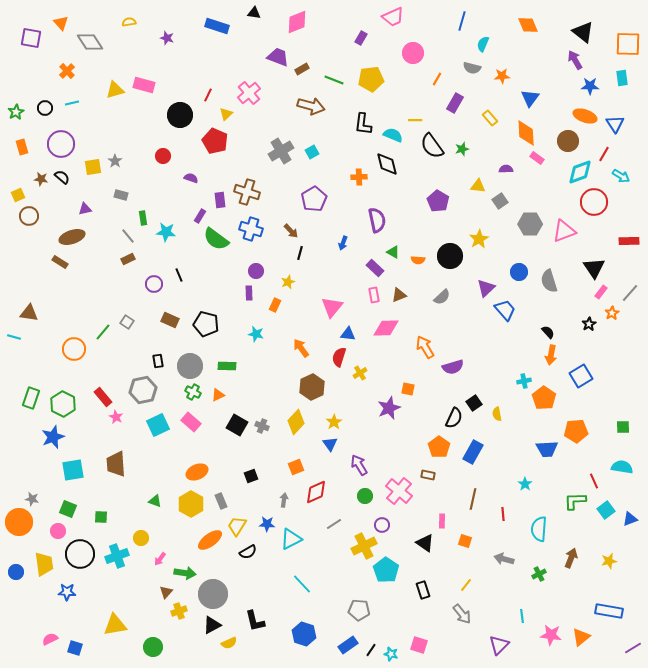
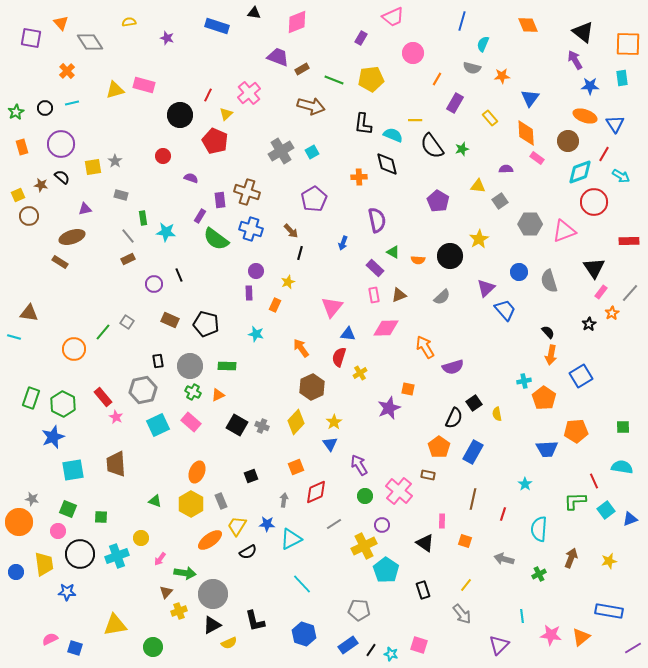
brown star at (41, 179): moved 6 px down
orange ellipse at (197, 472): rotated 45 degrees counterclockwise
red line at (503, 514): rotated 24 degrees clockwise
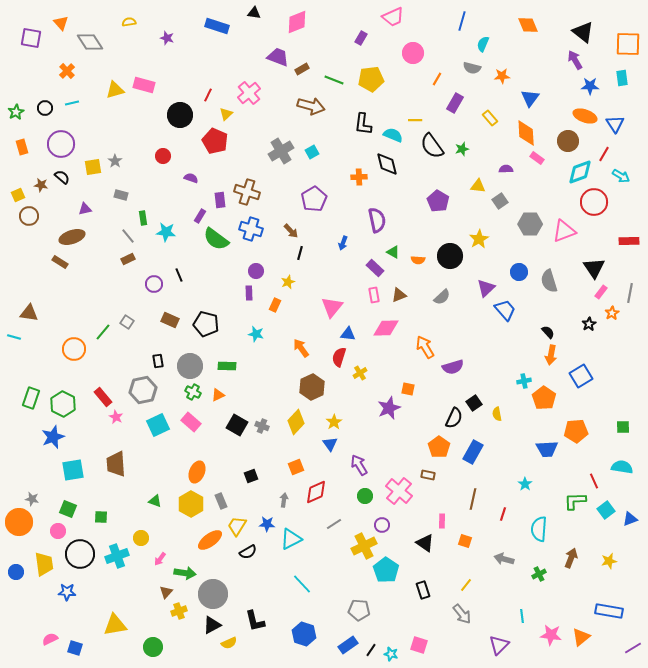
gray line at (630, 293): rotated 30 degrees counterclockwise
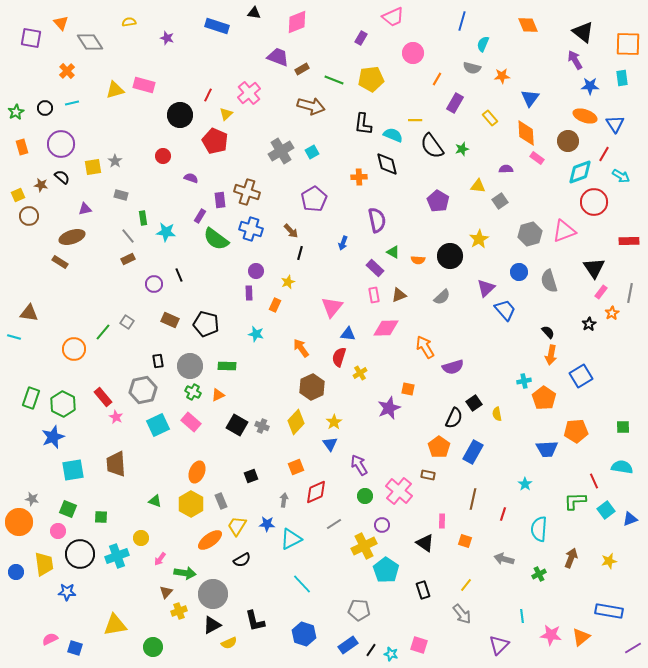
gray hexagon at (530, 224): moved 10 px down; rotated 15 degrees counterclockwise
black semicircle at (248, 552): moved 6 px left, 8 px down
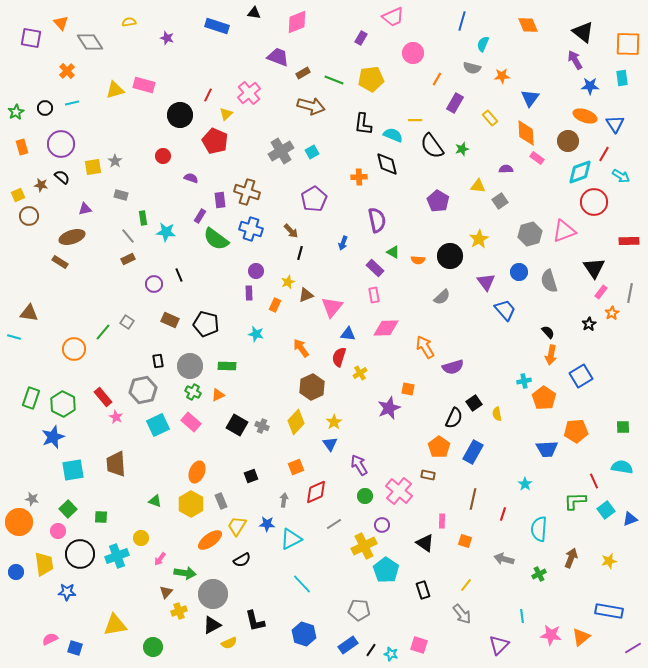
brown rectangle at (302, 69): moved 1 px right, 4 px down
purple triangle at (486, 288): moved 6 px up; rotated 24 degrees counterclockwise
brown triangle at (399, 295): moved 93 px left
green square at (68, 509): rotated 24 degrees clockwise
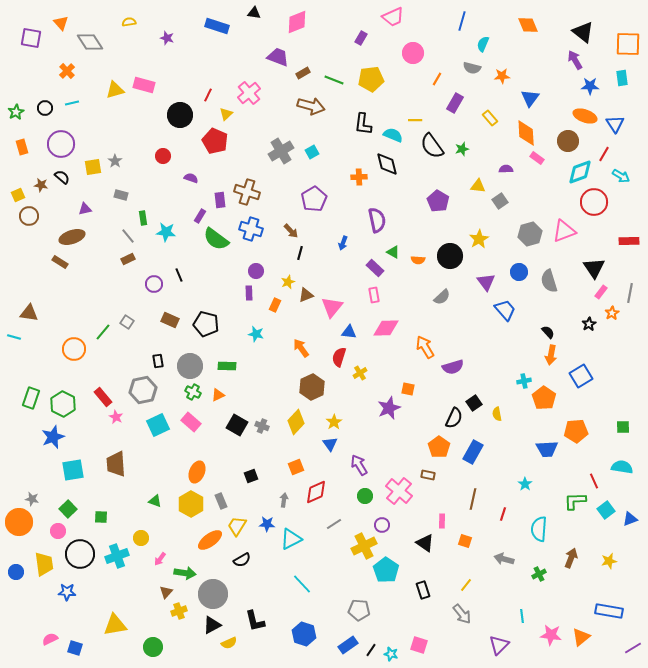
blue triangle at (348, 334): moved 1 px right, 2 px up
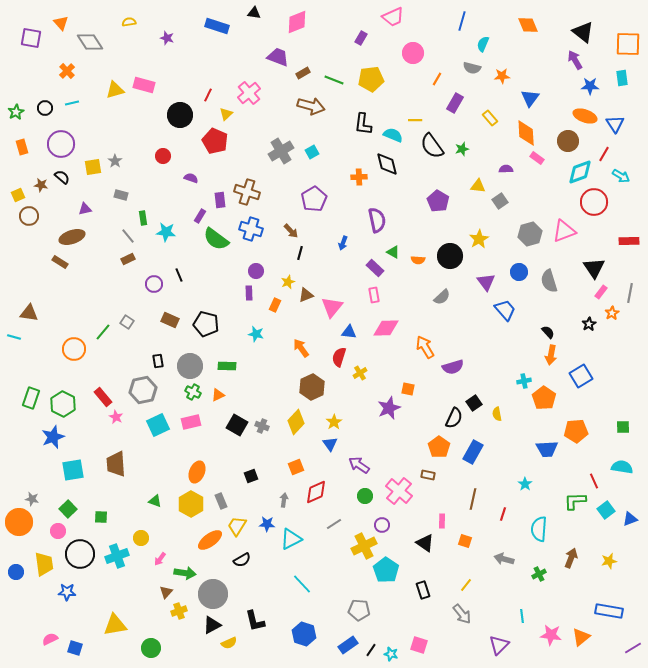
pink rectangle at (191, 422): rotated 54 degrees counterclockwise
purple arrow at (359, 465): rotated 25 degrees counterclockwise
green circle at (153, 647): moved 2 px left, 1 px down
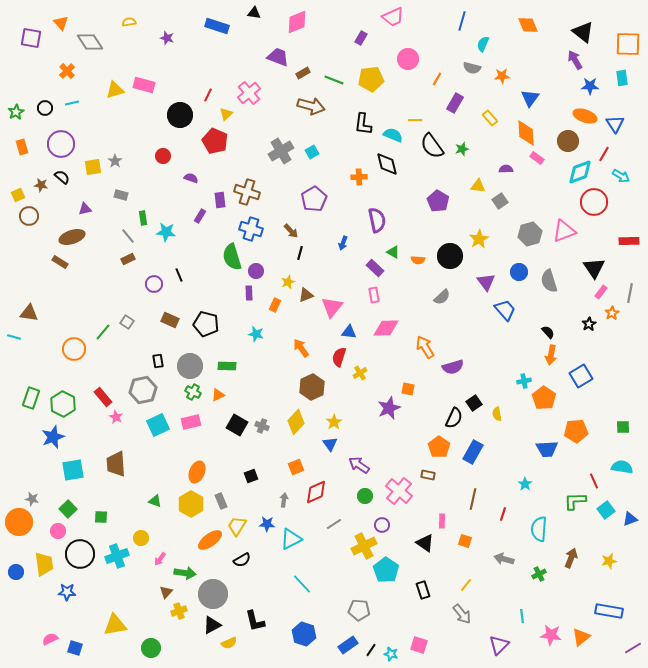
pink circle at (413, 53): moved 5 px left, 6 px down
green semicircle at (216, 239): moved 16 px right, 18 px down; rotated 36 degrees clockwise
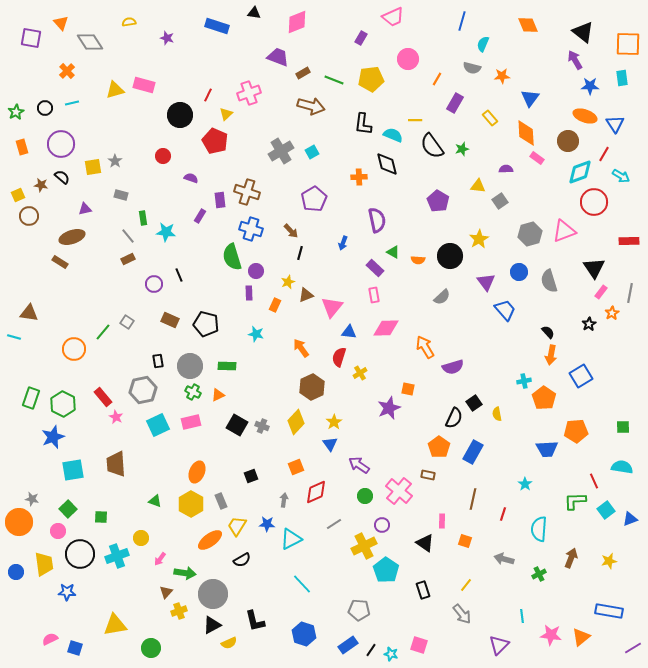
pink cross at (249, 93): rotated 20 degrees clockwise
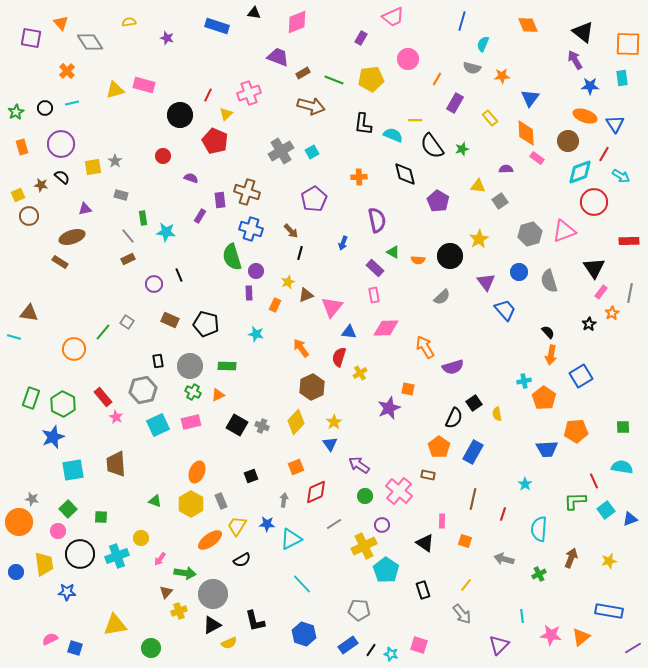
black diamond at (387, 164): moved 18 px right, 10 px down
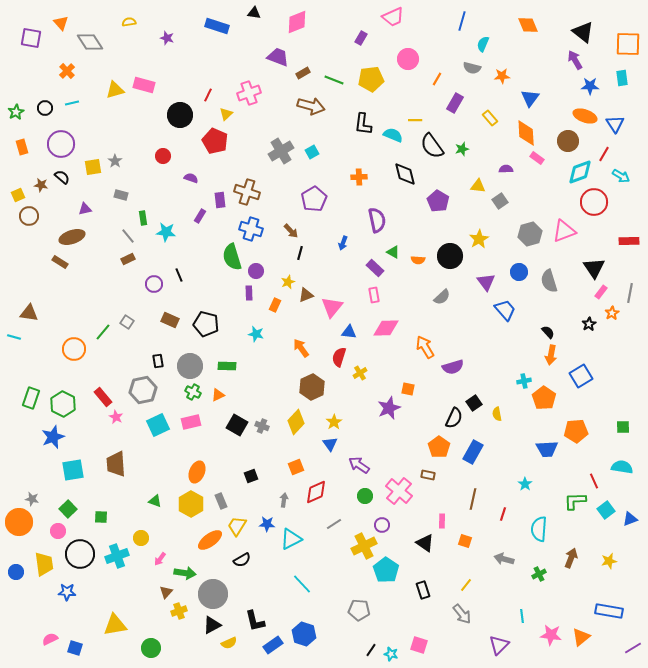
blue rectangle at (348, 645): moved 75 px left
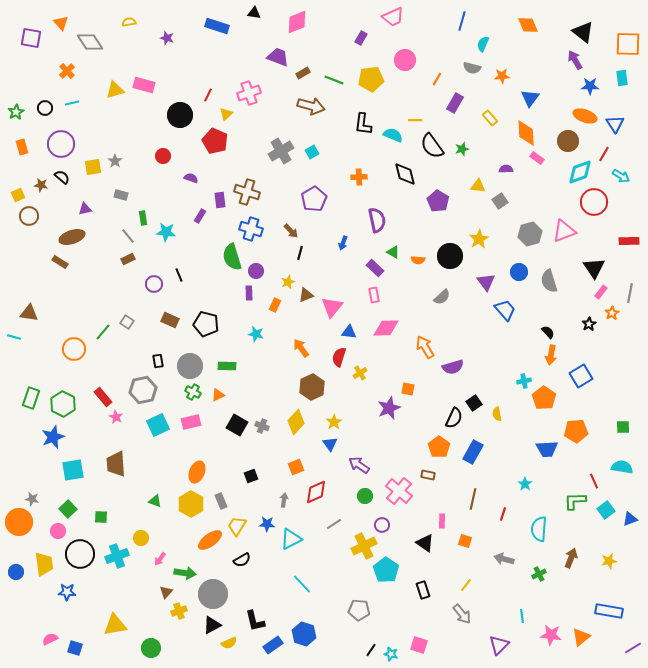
pink circle at (408, 59): moved 3 px left, 1 px down
